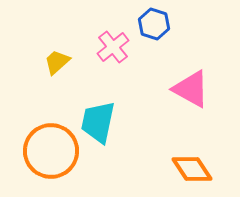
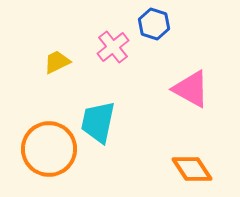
yellow trapezoid: rotated 16 degrees clockwise
orange circle: moved 2 px left, 2 px up
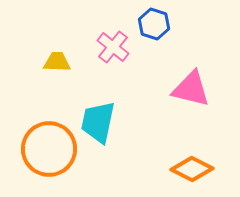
pink cross: rotated 12 degrees counterclockwise
yellow trapezoid: rotated 28 degrees clockwise
pink triangle: rotated 15 degrees counterclockwise
orange diamond: rotated 30 degrees counterclockwise
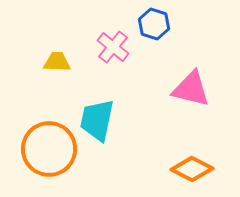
cyan trapezoid: moved 1 px left, 2 px up
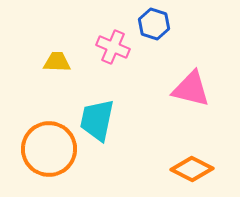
pink cross: rotated 16 degrees counterclockwise
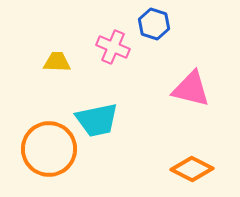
cyan trapezoid: rotated 114 degrees counterclockwise
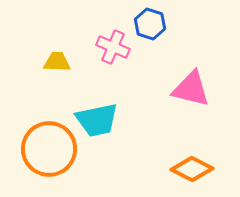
blue hexagon: moved 4 px left
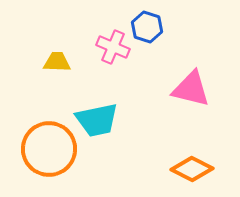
blue hexagon: moved 3 px left, 3 px down
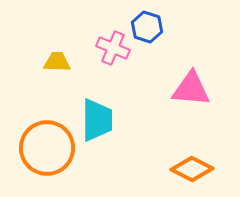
pink cross: moved 1 px down
pink triangle: rotated 9 degrees counterclockwise
cyan trapezoid: rotated 78 degrees counterclockwise
orange circle: moved 2 px left, 1 px up
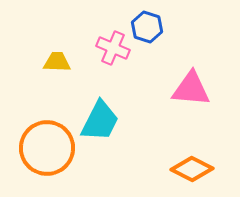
cyan trapezoid: moved 3 px right, 1 px down; rotated 27 degrees clockwise
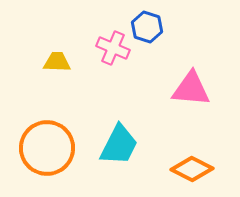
cyan trapezoid: moved 19 px right, 24 px down
